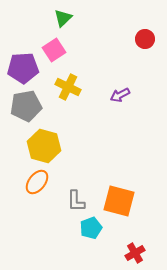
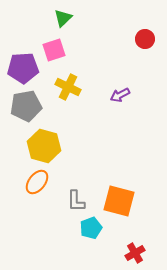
pink square: rotated 15 degrees clockwise
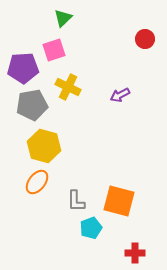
gray pentagon: moved 6 px right, 1 px up
red cross: rotated 30 degrees clockwise
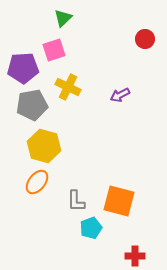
red cross: moved 3 px down
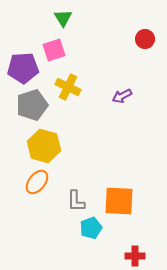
green triangle: rotated 18 degrees counterclockwise
purple arrow: moved 2 px right, 1 px down
gray pentagon: rotated 8 degrees counterclockwise
orange square: rotated 12 degrees counterclockwise
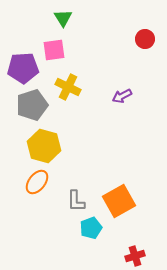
pink square: rotated 10 degrees clockwise
orange square: rotated 32 degrees counterclockwise
red cross: rotated 18 degrees counterclockwise
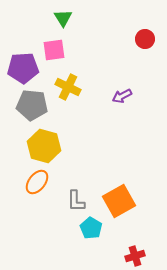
gray pentagon: rotated 24 degrees clockwise
cyan pentagon: rotated 20 degrees counterclockwise
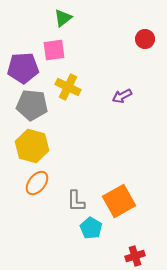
green triangle: rotated 24 degrees clockwise
yellow hexagon: moved 12 px left
orange ellipse: moved 1 px down
